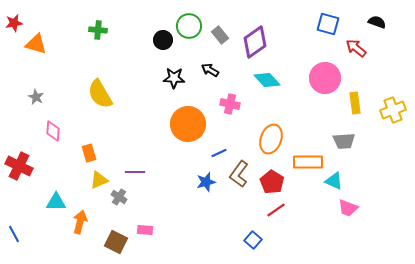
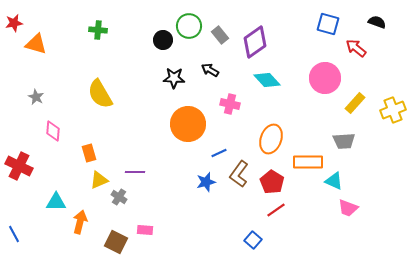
yellow rectangle at (355, 103): rotated 50 degrees clockwise
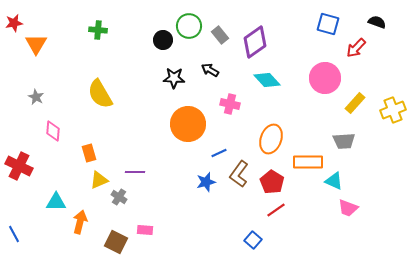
orange triangle at (36, 44): rotated 45 degrees clockwise
red arrow at (356, 48): rotated 85 degrees counterclockwise
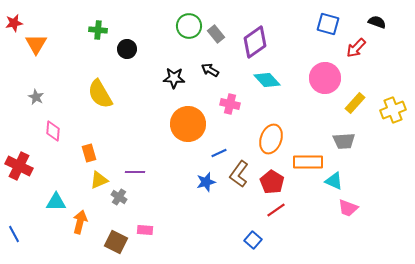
gray rectangle at (220, 35): moved 4 px left, 1 px up
black circle at (163, 40): moved 36 px left, 9 px down
